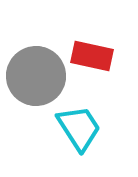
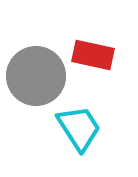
red rectangle: moved 1 px right, 1 px up
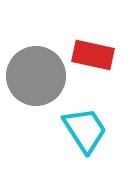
cyan trapezoid: moved 6 px right, 2 px down
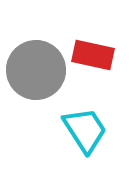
gray circle: moved 6 px up
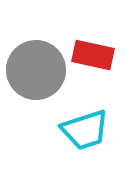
cyan trapezoid: rotated 105 degrees clockwise
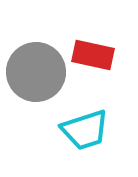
gray circle: moved 2 px down
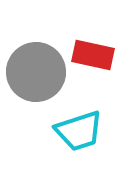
cyan trapezoid: moved 6 px left, 1 px down
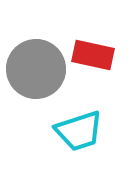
gray circle: moved 3 px up
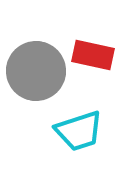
gray circle: moved 2 px down
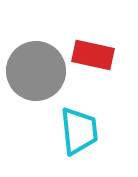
cyan trapezoid: rotated 78 degrees counterclockwise
